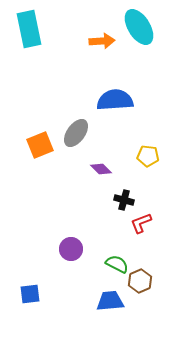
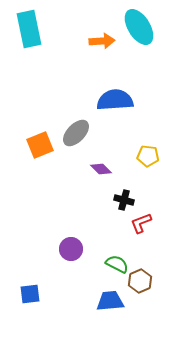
gray ellipse: rotated 8 degrees clockwise
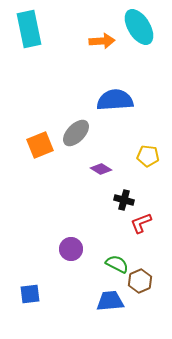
purple diamond: rotated 15 degrees counterclockwise
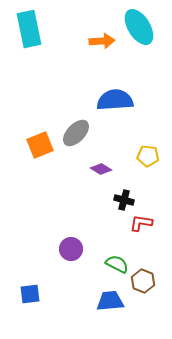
red L-shape: rotated 30 degrees clockwise
brown hexagon: moved 3 px right; rotated 15 degrees counterclockwise
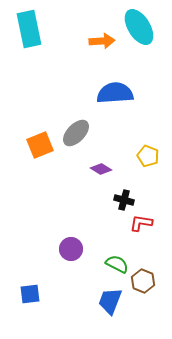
blue semicircle: moved 7 px up
yellow pentagon: rotated 15 degrees clockwise
blue trapezoid: rotated 64 degrees counterclockwise
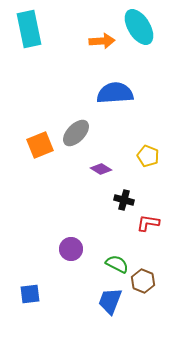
red L-shape: moved 7 px right
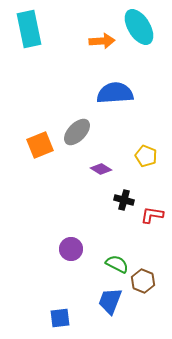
gray ellipse: moved 1 px right, 1 px up
yellow pentagon: moved 2 px left
red L-shape: moved 4 px right, 8 px up
blue square: moved 30 px right, 24 px down
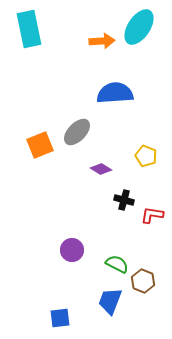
cyan ellipse: rotated 66 degrees clockwise
purple circle: moved 1 px right, 1 px down
